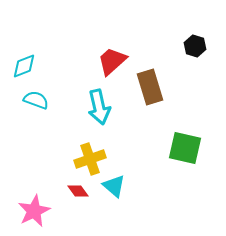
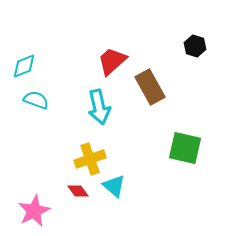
brown rectangle: rotated 12 degrees counterclockwise
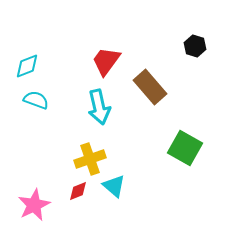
red trapezoid: moved 6 px left; rotated 12 degrees counterclockwise
cyan diamond: moved 3 px right
brown rectangle: rotated 12 degrees counterclockwise
green square: rotated 16 degrees clockwise
red diamond: rotated 75 degrees counterclockwise
pink star: moved 6 px up
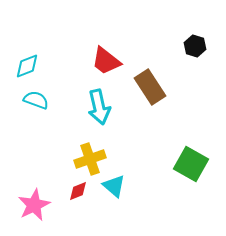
red trapezoid: rotated 88 degrees counterclockwise
brown rectangle: rotated 8 degrees clockwise
green square: moved 6 px right, 16 px down
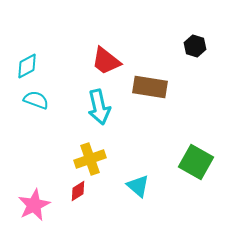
cyan diamond: rotated 8 degrees counterclockwise
brown rectangle: rotated 48 degrees counterclockwise
green square: moved 5 px right, 2 px up
cyan triangle: moved 24 px right
red diamond: rotated 10 degrees counterclockwise
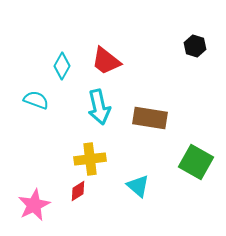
cyan diamond: moved 35 px right; rotated 32 degrees counterclockwise
brown rectangle: moved 31 px down
yellow cross: rotated 12 degrees clockwise
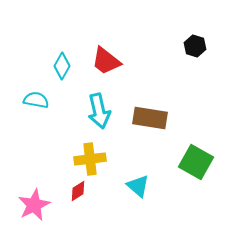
cyan semicircle: rotated 10 degrees counterclockwise
cyan arrow: moved 4 px down
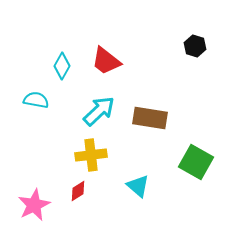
cyan arrow: rotated 120 degrees counterclockwise
yellow cross: moved 1 px right, 4 px up
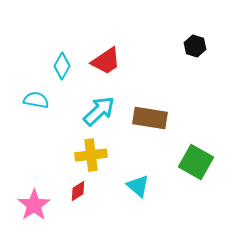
red trapezoid: rotated 72 degrees counterclockwise
pink star: rotated 8 degrees counterclockwise
